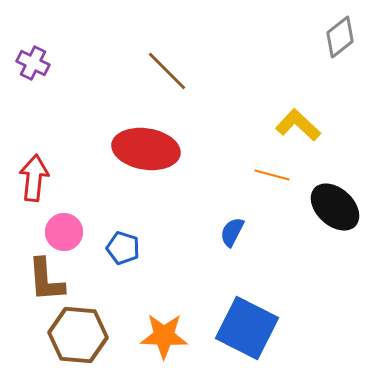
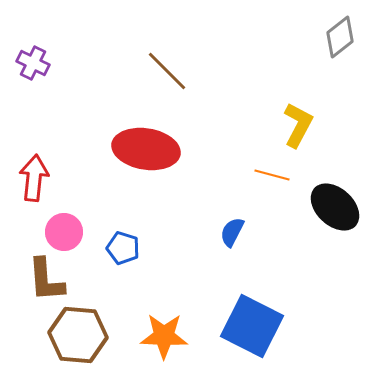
yellow L-shape: rotated 75 degrees clockwise
blue square: moved 5 px right, 2 px up
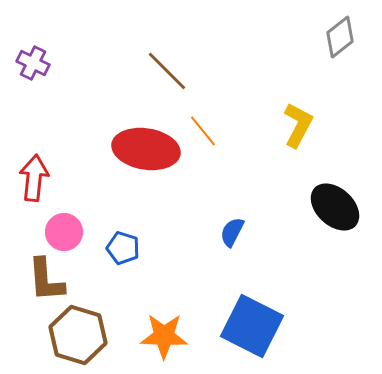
orange line: moved 69 px left, 44 px up; rotated 36 degrees clockwise
brown hexagon: rotated 12 degrees clockwise
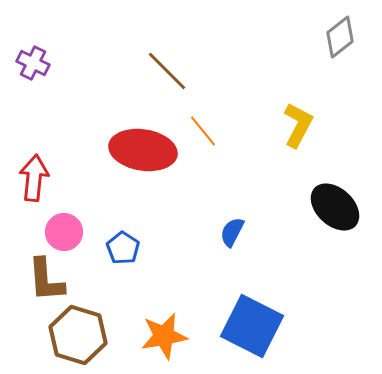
red ellipse: moved 3 px left, 1 px down
blue pentagon: rotated 16 degrees clockwise
orange star: rotated 12 degrees counterclockwise
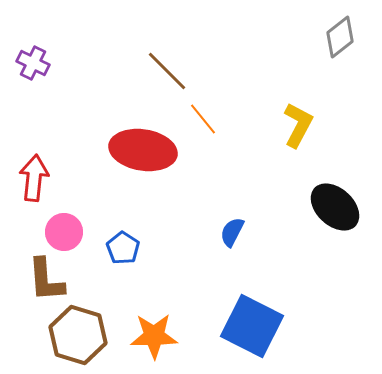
orange line: moved 12 px up
orange star: moved 10 px left; rotated 9 degrees clockwise
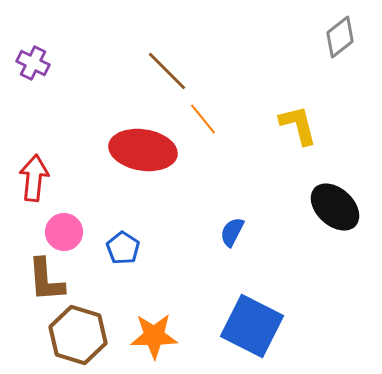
yellow L-shape: rotated 42 degrees counterclockwise
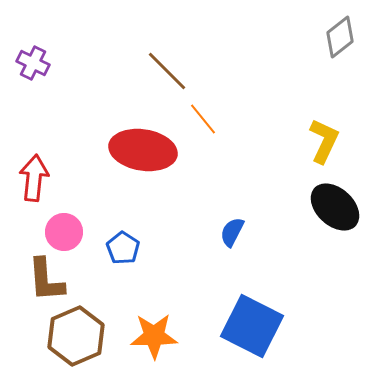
yellow L-shape: moved 26 px right, 16 px down; rotated 39 degrees clockwise
brown hexagon: moved 2 px left, 1 px down; rotated 20 degrees clockwise
